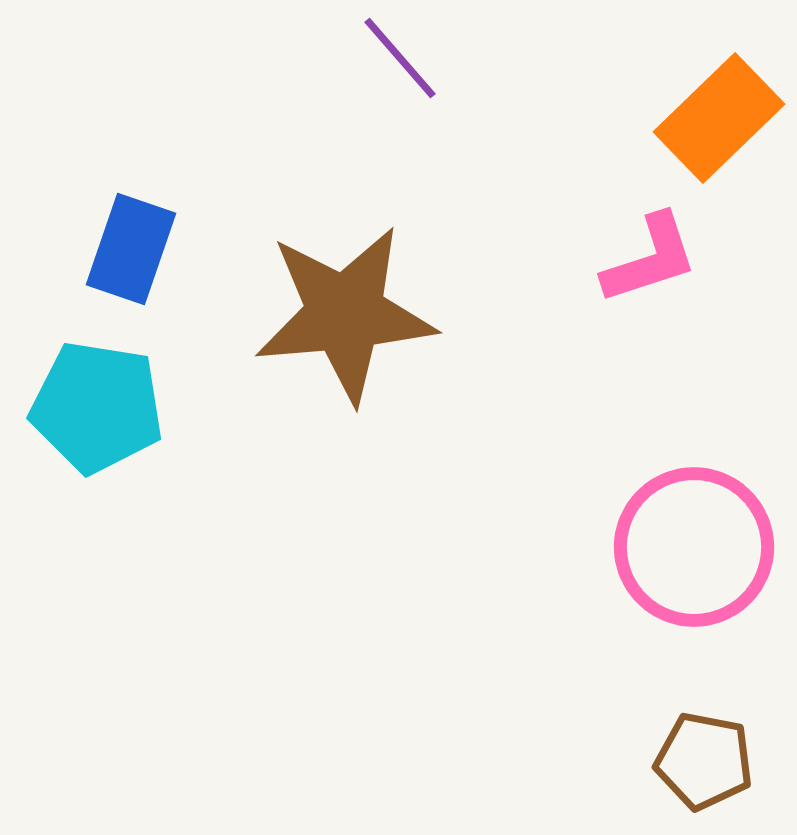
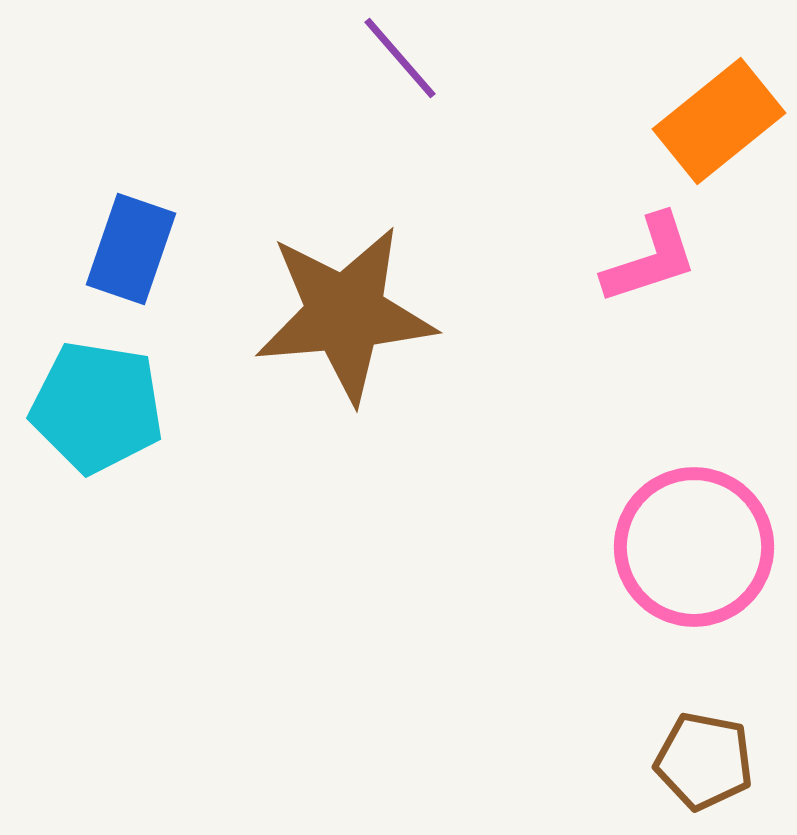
orange rectangle: moved 3 px down; rotated 5 degrees clockwise
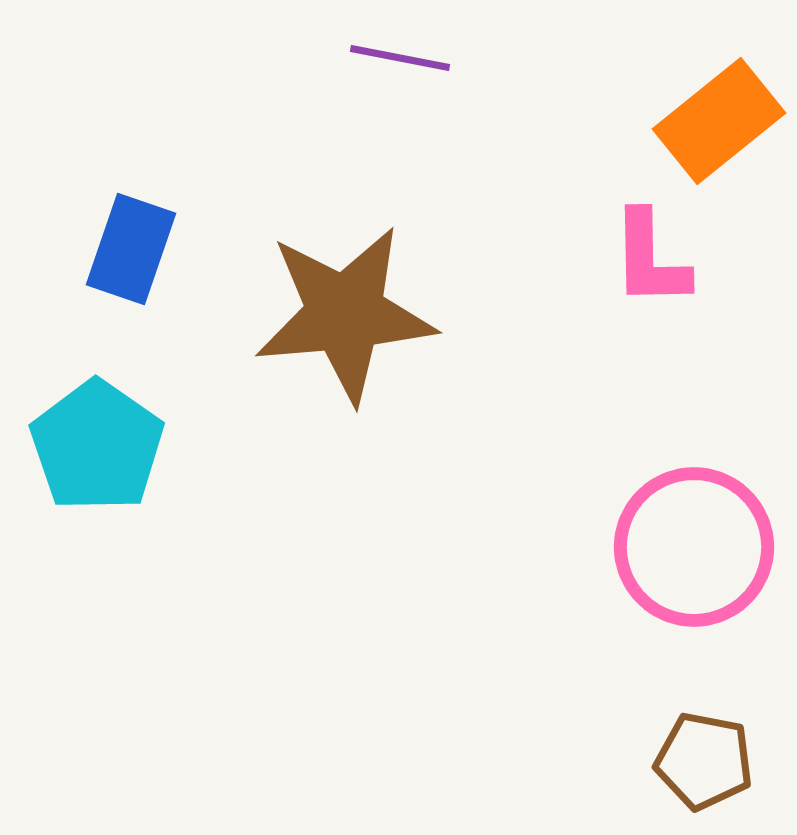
purple line: rotated 38 degrees counterclockwise
pink L-shape: rotated 107 degrees clockwise
cyan pentagon: moved 39 px down; rotated 26 degrees clockwise
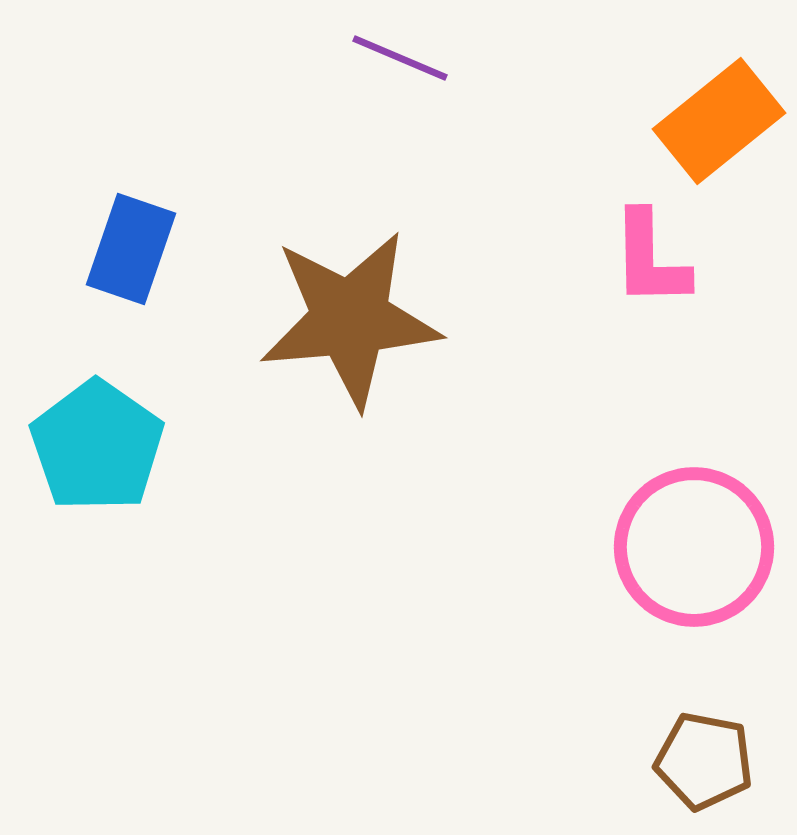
purple line: rotated 12 degrees clockwise
brown star: moved 5 px right, 5 px down
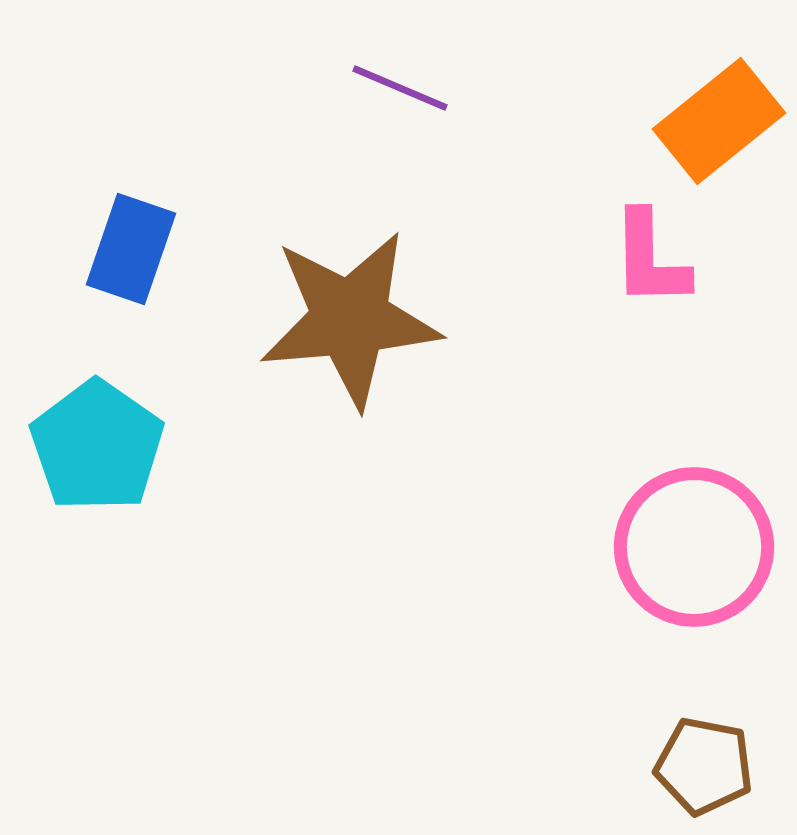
purple line: moved 30 px down
brown pentagon: moved 5 px down
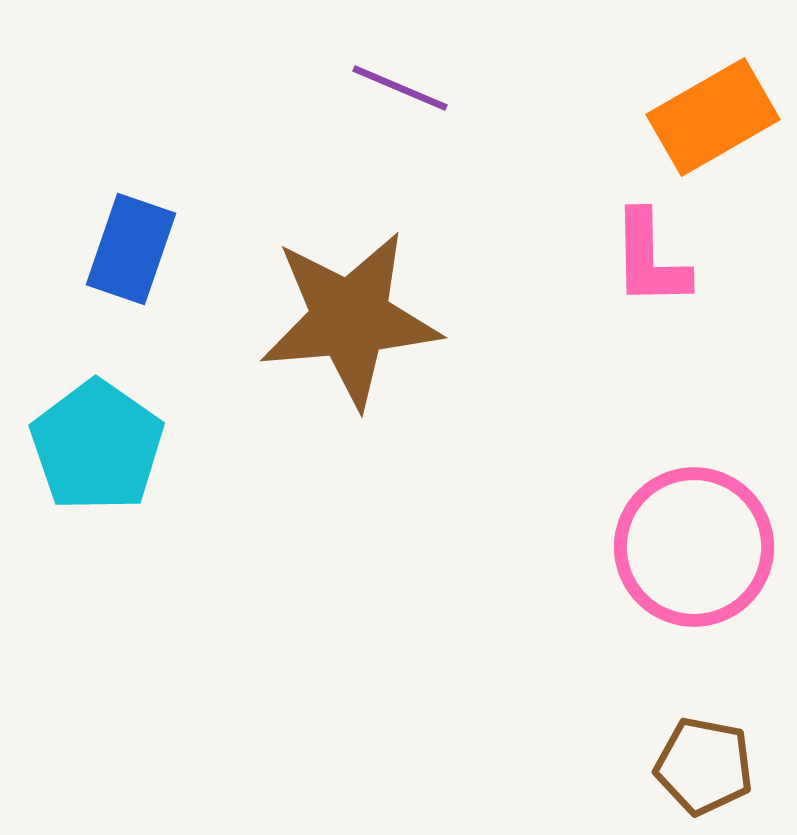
orange rectangle: moved 6 px left, 4 px up; rotated 9 degrees clockwise
